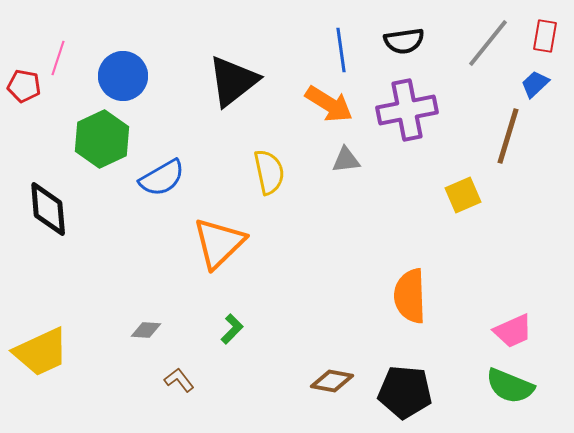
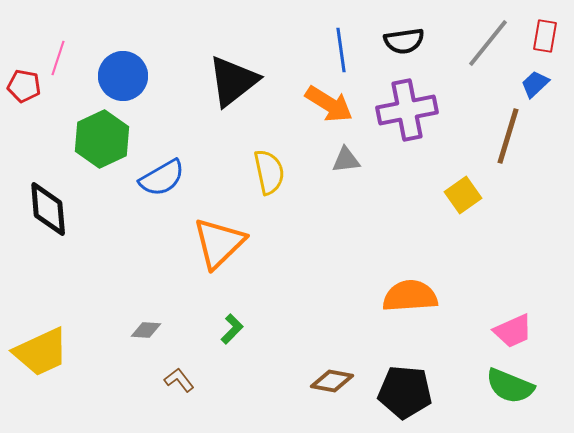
yellow square: rotated 12 degrees counterclockwise
orange semicircle: rotated 88 degrees clockwise
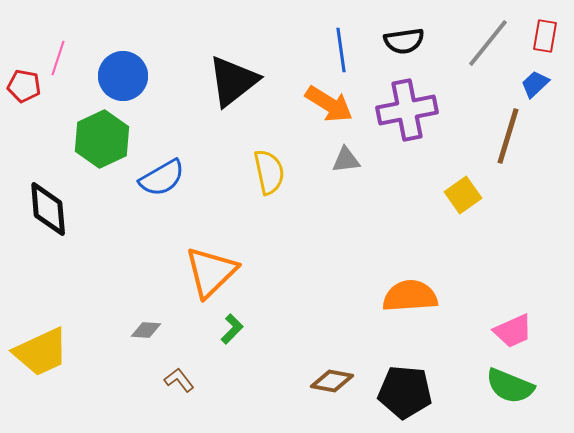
orange triangle: moved 8 px left, 29 px down
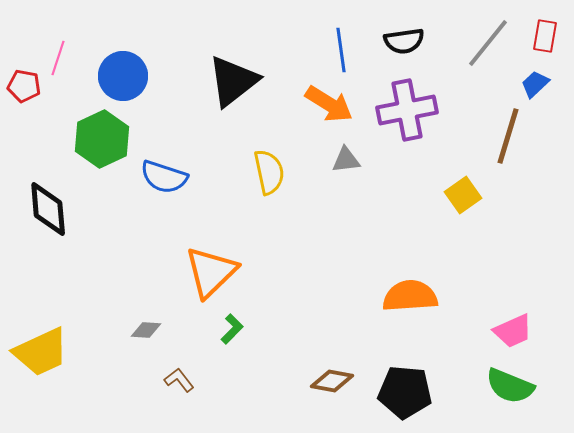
blue semicircle: moved 2 px right, 1 px up; rotated 48 degrees clockwise
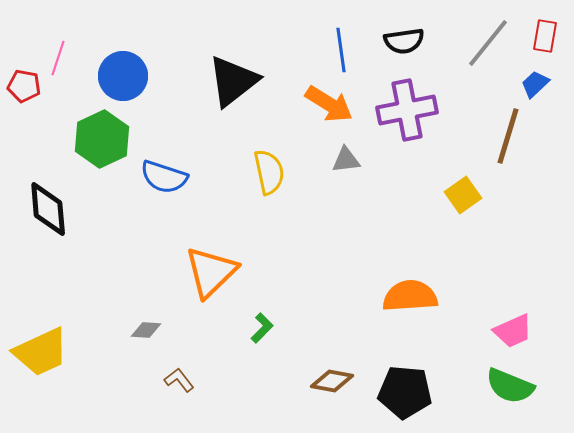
green L-shape: moved 30 px right, 1 px up
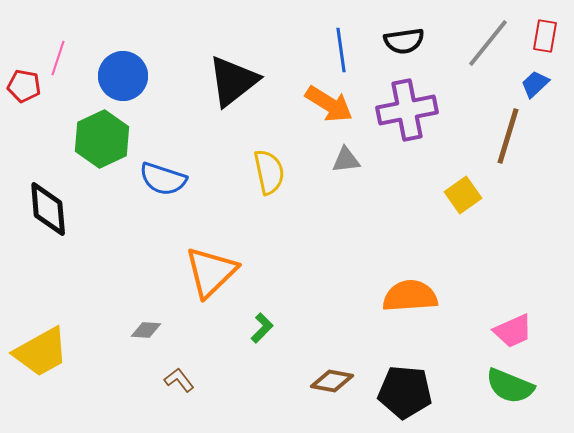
blue semicircle: moved 1 px left, 2 px down
yellow trapezoid: rotated 4 degrees counterclockwise
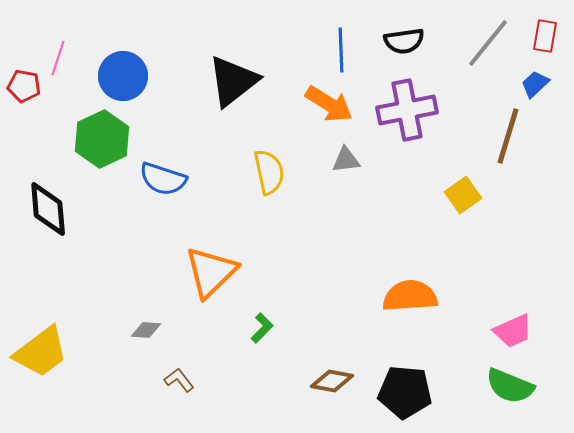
blue line: rotated 6 degrees clockwise
yellow trapezoid: rotated 8 degrees counterclockwise
